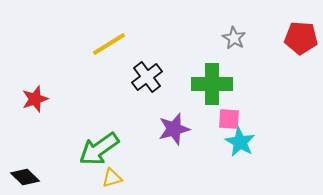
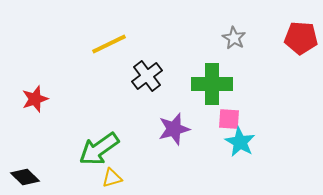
yellow line: rotated 6 degrees clockwise
black cross: moved 1 px up
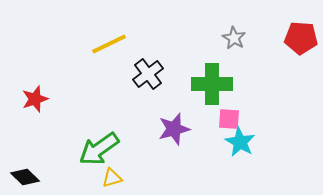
black cross: moved 1 px right, 2 px up
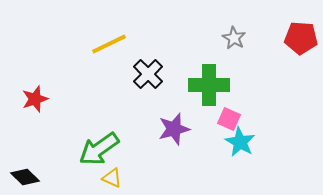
black cross: rotated 8 degrees counterclockwise
green cross: moved 3 px left, 1 px down
pink square: rotated 20 degrees clockwise
yellow triangle: rotated 40 degrees clockwise
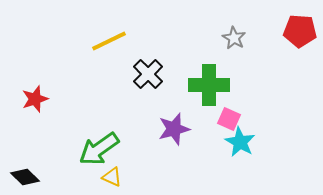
red pentagon: moved 1 px left, 7 px up
yellow line: moved 3 px up
yellow triangle: moved 1 px up
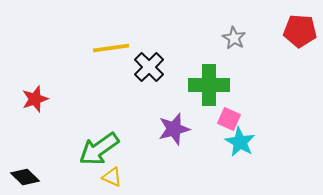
yellow line: moved 2 px right, 7 px down; rotated 18 degrees clockwise
black cross: moved 1 px right, 7 px up
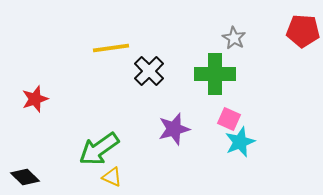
red pentagon: moved 3 px right
black cross: moved 4 px down
green cross: moved 6 px right, 11 px up
cyan star: rotated 20 degrees clockwise
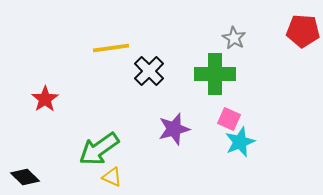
red star: moved 10 px right; rotated 16 degrees counterclockwise
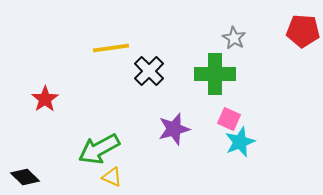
green arrow: rotated 6 degrees clockwise
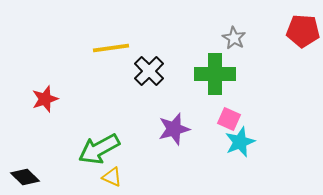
red star: rotated 16 degrees clockwise
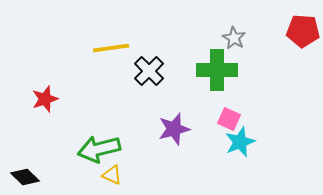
green cross: moved 2 px right, 4 px up
green arrow: rotated 15 degrees clockwise
yellow triangle: moved 2 px up
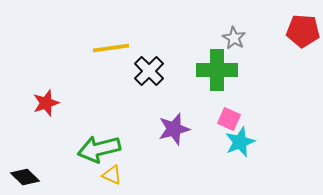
red star: moved 1 px right, 4 px down
